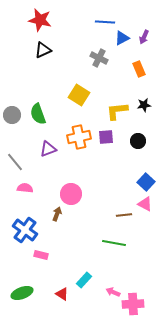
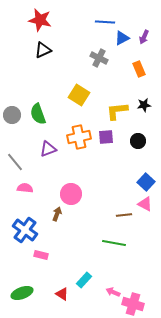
pink cross: rotated 20 degrees clockwise
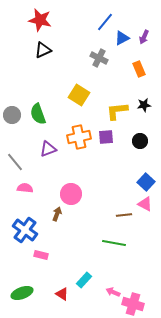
blue line: rotated 54 degrees counterclockwise
black circle: moved 2 px right
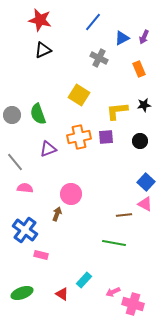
blue line: moved 12 px left
pink arrow: rotated 48 degrees counterclockwise
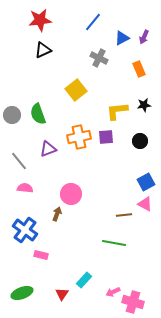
red star: rotated 20 degrees counterclockwise
yellow square: moved 3 px left, 5 px up; rotated 20 degrees clockwise
gray line: moved 4 px right, 1 px up
blue square: rotated 18 degrees clockwise
red triangle: rotated 32 degrees clockwise
pink cross: moved 2 px up
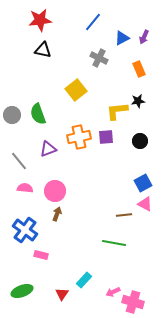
black triangle: rotated 36 degrees clockwise
black star: moved 6 px left, 4 px up
blue square: moved 3 px left, 1 px down
pink circle: moved 16 px left, 3 px up
green ellipse: moved 2 px up
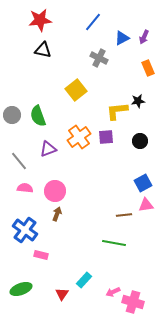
orange rectangle: moved 9 px right, 1 px up
green semicircle: moved 2 px down
orange cross: rotated 25 degrees counterclockwise
pink triangle: moved 1 px right, 1 px down; rotated 35 degrees counterclockwise
green ellipse: moved 1 px left, 2 px up
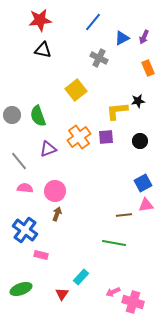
cyan rectangle: moved 3 px left, 3 px up
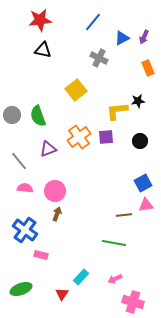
pink arrow: moved 2 px right, 13 px up
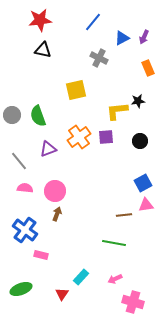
yellow square: rotated 25 degrees clockwise
